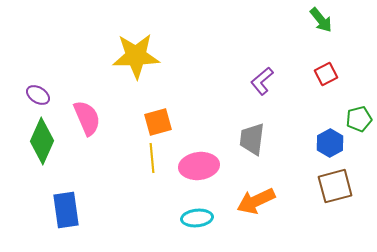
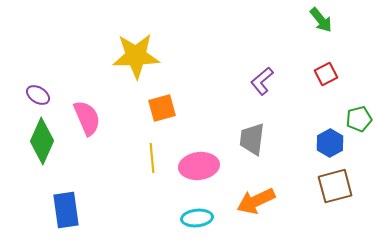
orange square: moved 4 px right, 14 px up
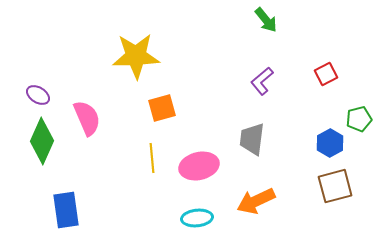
green arrow: moved 55 px left
pink ellipse: rotated 6 degrees counterclockwise
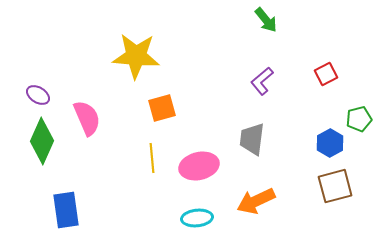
yellow star: rotated 6 degrees clockwise
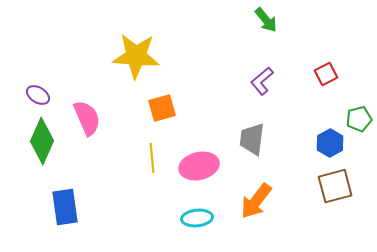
orange arrow: rotated 27 degrees counterclockwise
blue rectangle: moved 1 px left, 3 px up
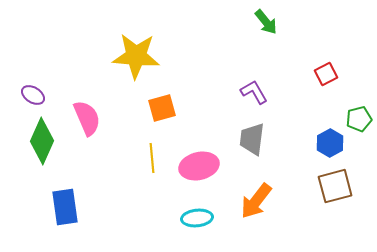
green arrow: moved 2 px down
purple L-shape: moved 8 px left, 11 px down; rotated 100 degrees clockwise
purple ellipse: moved 5 px left
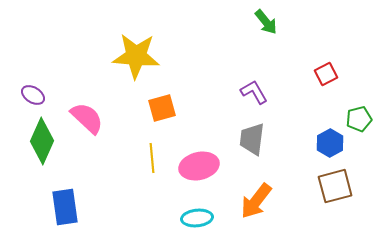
pink semicircle: rotated 24 degrees counterclockwise
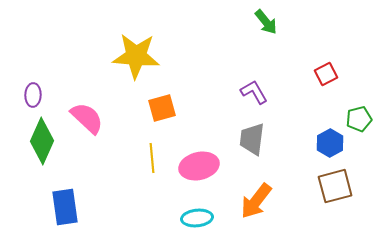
purple ellipse: rotated 60 degrees clockwise
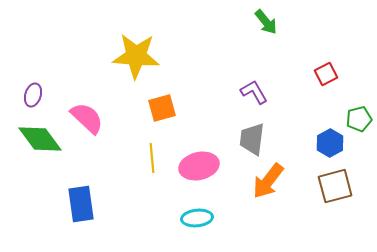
purple ellipse: rotated 15 degrees clockwise
green diamond: moved 2 px left, 2 px up; rotated 60 degrees counterclockwise
orange arrow: moved 12 px right, 20 px up
blue rectangle: moved 16 px right, 3 px up
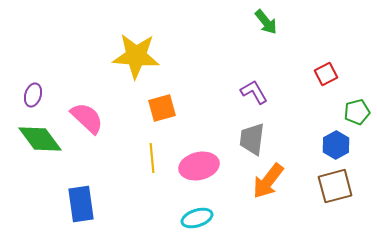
green pentagon: moved 2 px left, 7 px up
blue hexagon: moved 6 px right, 2 px down
cyan ellipse: rotated 12 degrees counterclockwise
